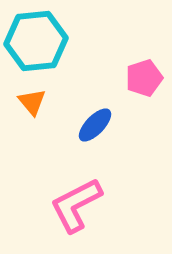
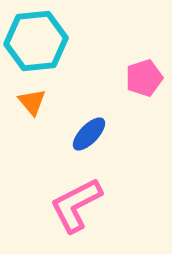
blue ellipse: moved 6 px left, 9 px down
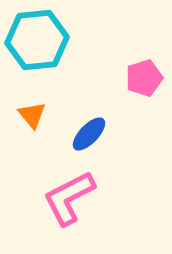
cyan hexagon: moved 1 px right, 1 px up
orange triangle: moved 13 px down
pink L-shape: moved 7 px left, 7 px up
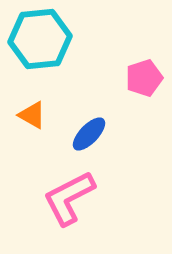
cyan hexagon: moved 3 px right, 1 px up
orange triangle: rotated 20 degrees counterclockwise
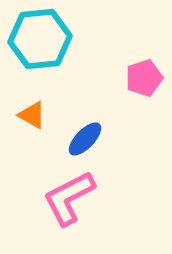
blue ellipse: moved 4 px left, 5 px down
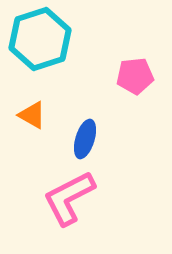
cyan hexagon: rotated 12 degrees counterclockwise
pink pentagon: moved 9 px left, 2 px up; rotated 12 degrees clockwise
blue ellipse: rotated 27 degrees counterclockwise
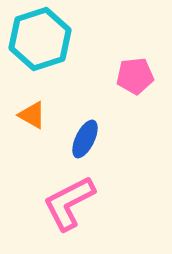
blue ellipse: rotated 9 degrees clockwise
pink L-shape: moved 5 px down
